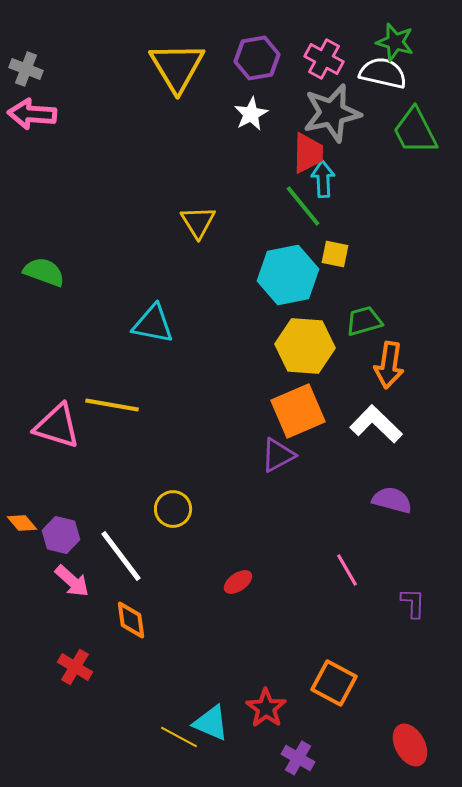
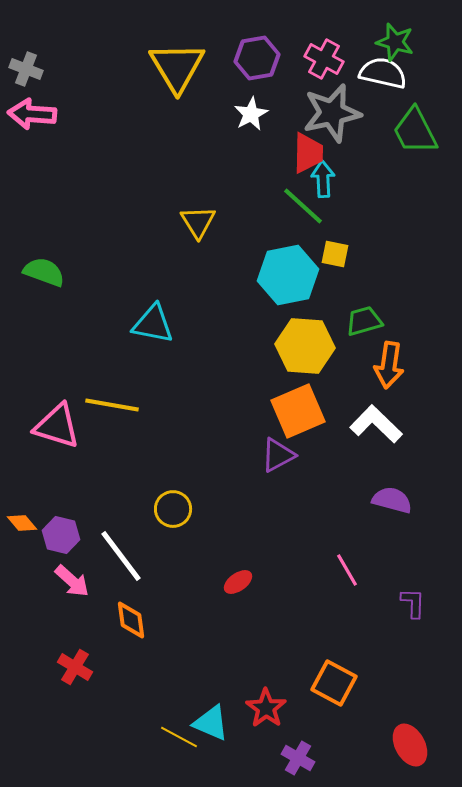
green line at (303, 206): rotated 9 degrees counterclockwise
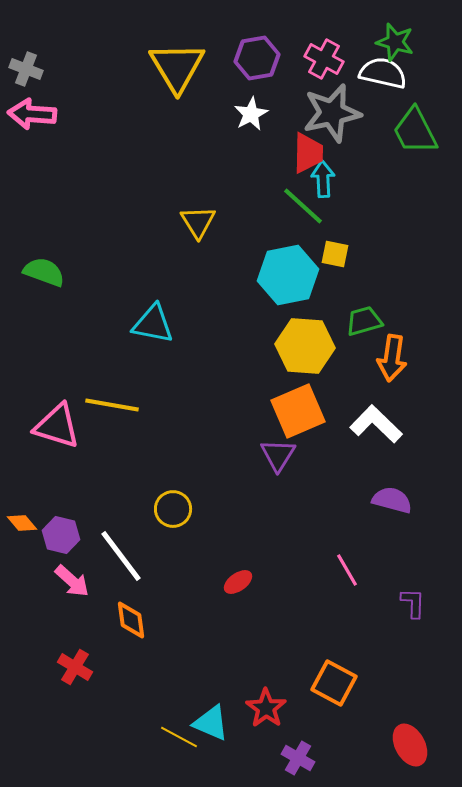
orange arrow at (389, 365): moved 3 px right, 7 px up
purple triangle at (278, 455): rotated 30 degrees counterclockwise
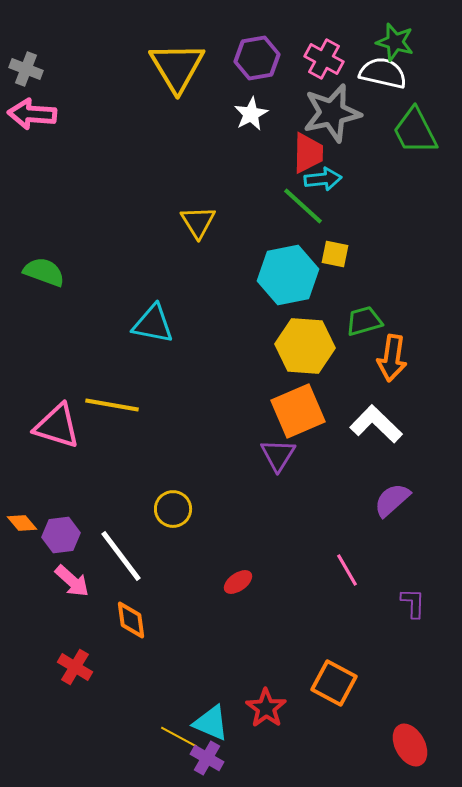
cyan arrow at (323, 179): rotated 87 degrees clockwise
purple semicircle at (392, 500): rotated 57 degrees counterclockwise
purple hexagon at (61, 535): rotated 21 degrees counterclockwise
purple cross at (298, 758): moved 91 px left
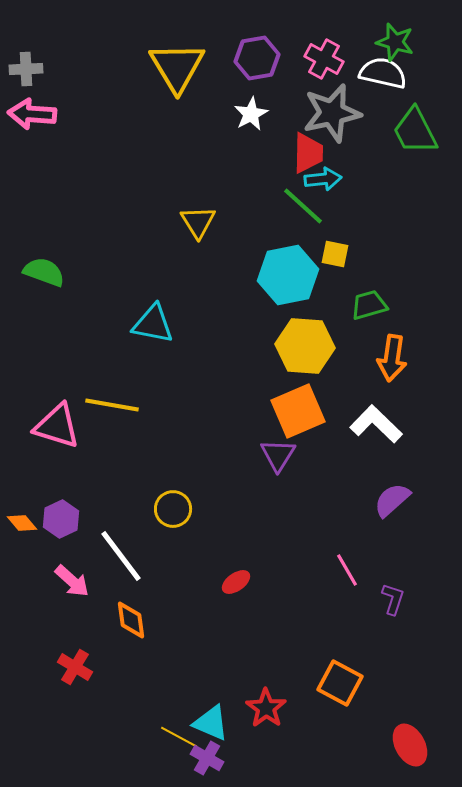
gray cross at (26, 69): rotated 24 degrees counterclockwise
green trapezoid at (364, 321): moved 5 px right, 16 px up
purple hexagon at (61, 535): moved 16 px up; rotated 18 degrees counterclockwise
red ellipse at (238, 582): moved 2 px left
purple L-shape at (413, 603): moved 20 px left, 4 px up; rotated 16 degrees clockwise
orange square at (334, 683): moved 6 px right
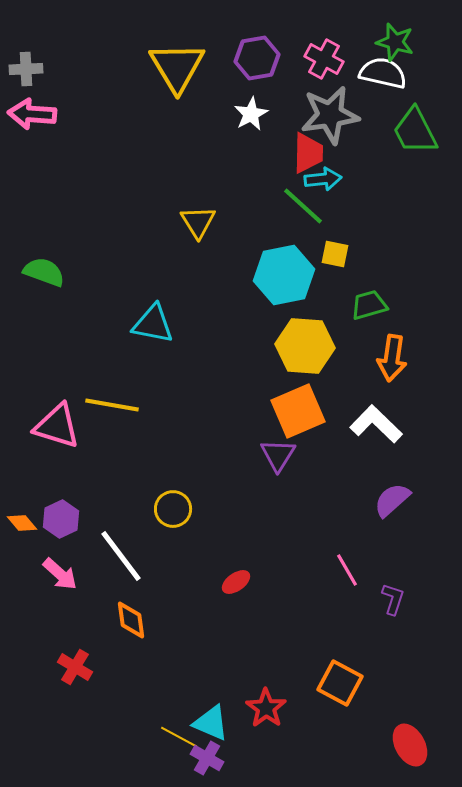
gray star at (332, 113): moved 2 px left, 2 px down; rotated 4 degrees clockwise
cyan hexagon at (288, 275): moved 4 px left
pink arrow at (72, 581): moved 12 px left, 7 px up
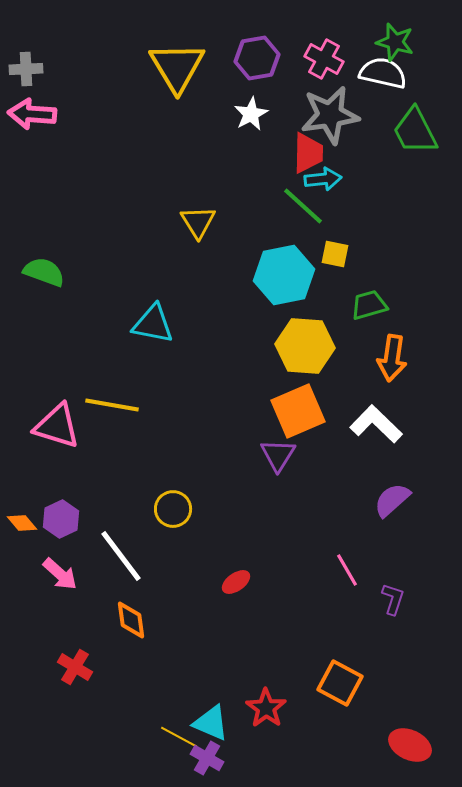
red ellipse at (410, 745): rotated 36 degrees counterclockwise
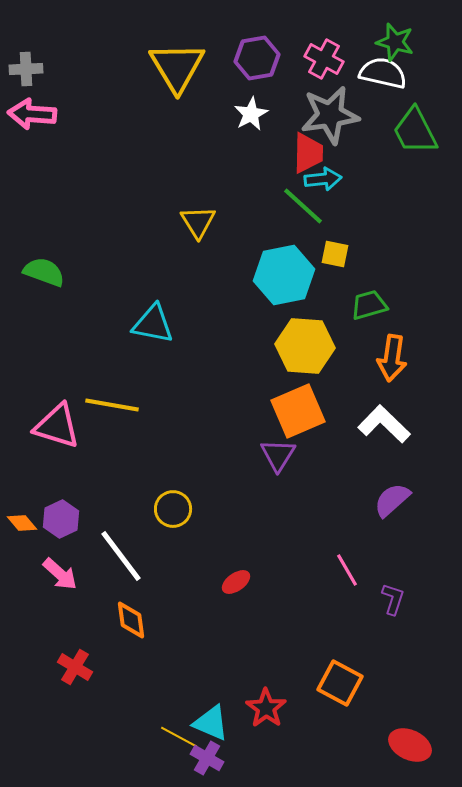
white L-shape at (376, 424): moved 8 px right
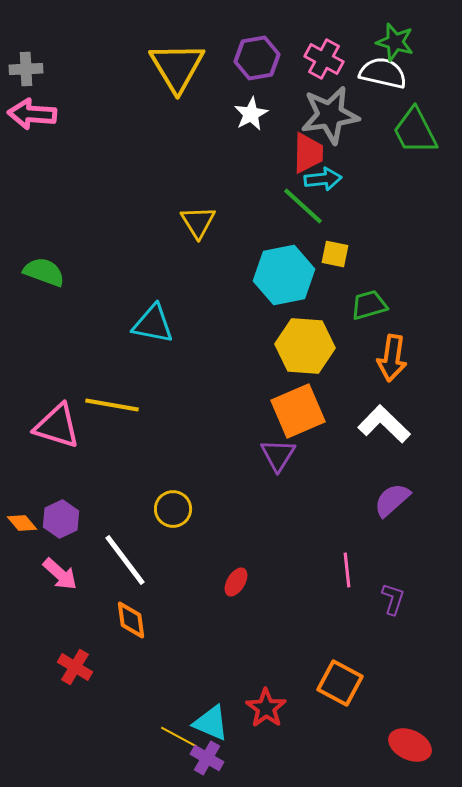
white line at (121, 556): moved 4 px right, 4 px down
pink line at (347, 570): rotated 24 degrees clockwise
red ellipse at (236, 582): rotated 24 degrees counterclockwise
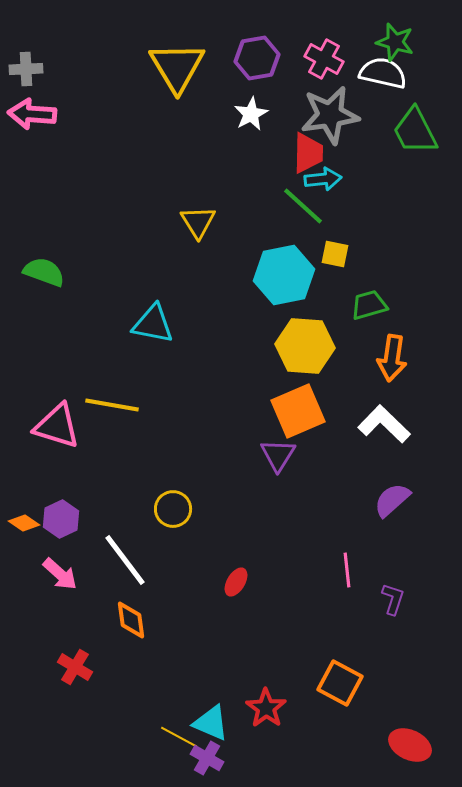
orange diamond at (22, 523): moved 2 px right; rotated 16 degrees counterclockwise
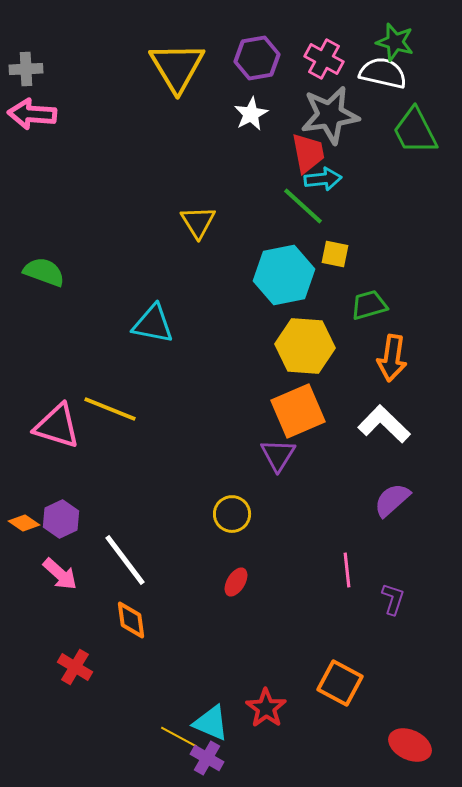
red trapezoid at (308, 153): rotated 12 degrees counterclockwise
yellow line at (112, 405): moved 2 px left, 4 px down; rotated 12 degrees clockwise
yellow circle at (173, 509): moved 59 px right, 5 px down
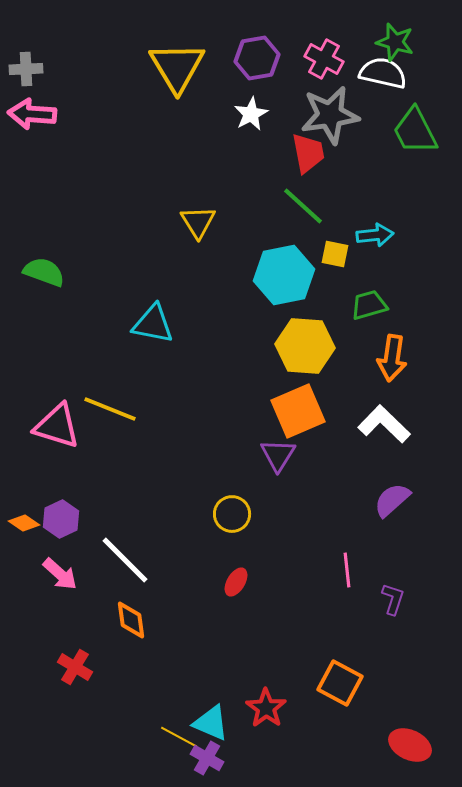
cyan arrow at (323, 179): moved 52 px right, 56 px down
white line at (125, 560): rotated 8 degrees counterclockwise
